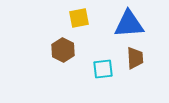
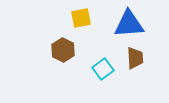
yellow square: moved 2 px right
cyan square: rotated 30 degrees counterclockwise
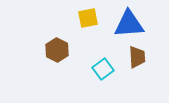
yellow square: moved 7 px right
brown hexagon: moved 6 px left
brown trapezoid: moved 2 px right, 1 px up
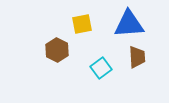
yellow square: moved 6 px left, 6 px down
cyan square: moved 2 px left, 1 px up
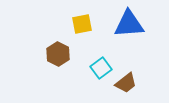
brown hexagon: moved 1 px right, 4 px down
brown trapezoid: moved 11 px left, 26 px down; rotated 55 degrees clockwise
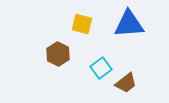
yellow square: rotated 25 degrees clockwise
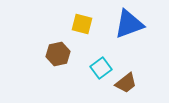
blue triangle: rotated 16 degrees counterclockwise
brown hexagon: rotated 20 degrees clockwise
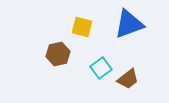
yellow square: moved 3 px down
brown trapezoid: moved 2 px right, 4 px up
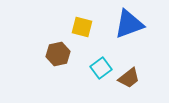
brown trapezoid: moved 1 px right, 1 px up
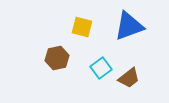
blue triangle: moved 2 px down
brown hexagon: moved 1 px left, 4 px down
